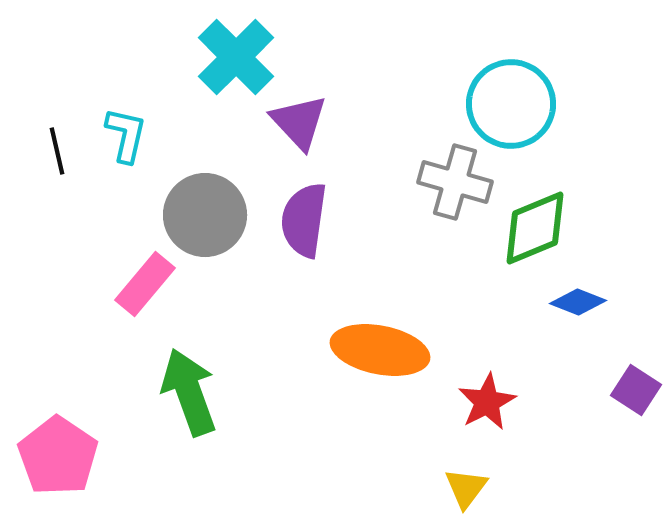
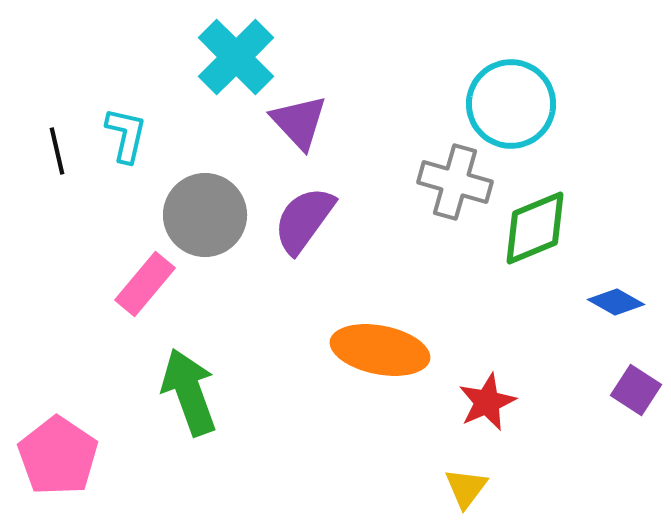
purple semicircle: rotated 28 degrees clockwise
blue diamond: moved 38 px right; rotated 8 degrees clockwise
red star: rotated 4 degrees clockwise
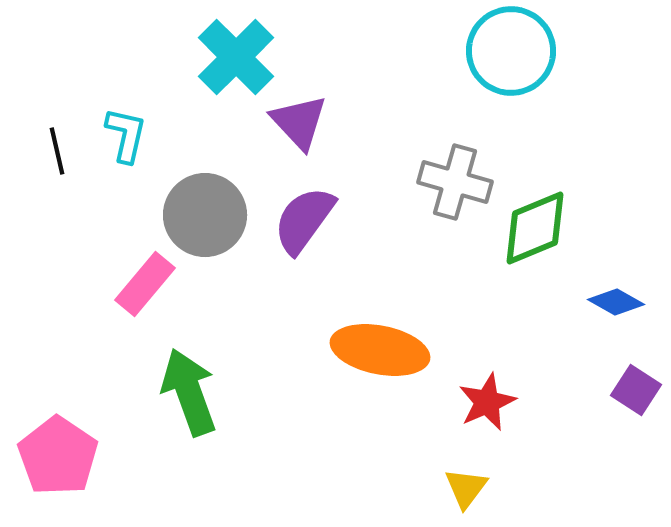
cyan circle: moved 53 px up
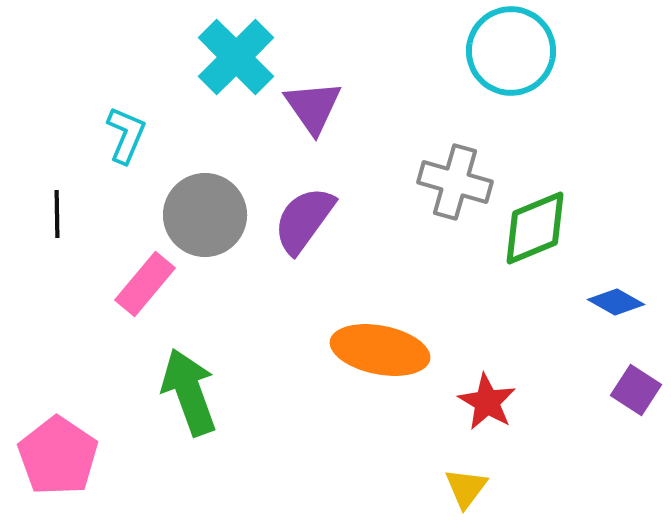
purple triangle: moved 14 px right, 15 px up; rotated 8 degrees clockwise
cyan L-shape: rotated 10 degrees clockwise
black line: moved 63 px down; rotated 12 degrees clockwise
red star: rotated 18 degrees counterclockwise
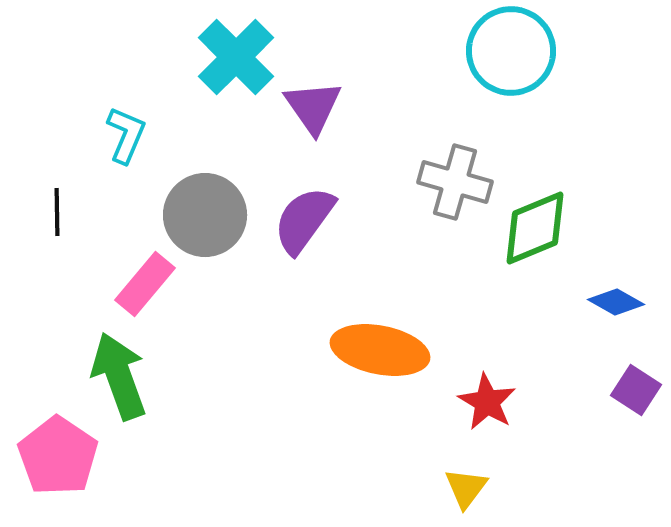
black line: moved 2 px up
green arrow: moved 70 px left, 16 px up
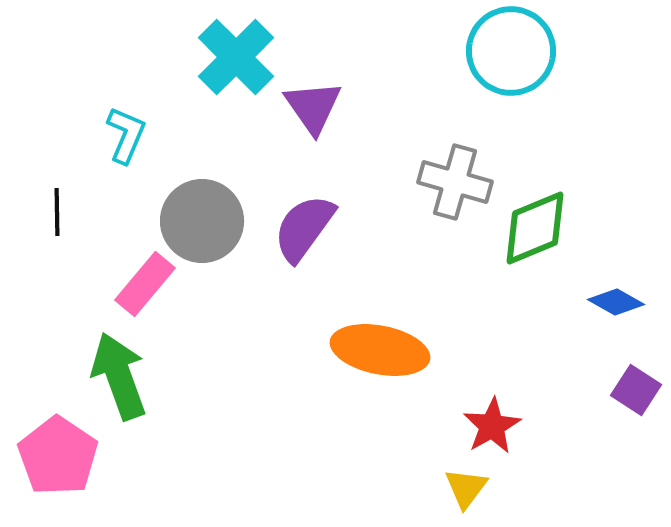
gray circle: moved 3 px left, 6 px down
purple semicircle: moved 8 px down
red star: moved 5 px right, 24 px down; rotated 12 degrees clockwise
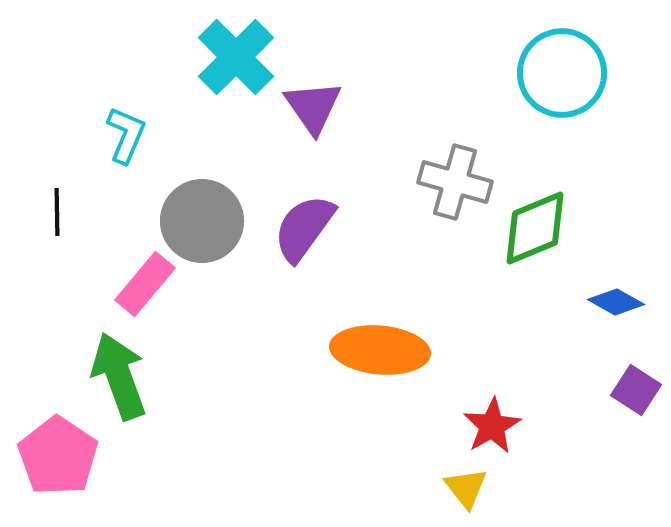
cyan circle: moved 51 px right, 22 px down
orange ellipse: rotated 6 degrees counterclockwise
yellow triangle: rotated 15 degrees counterclockwise
